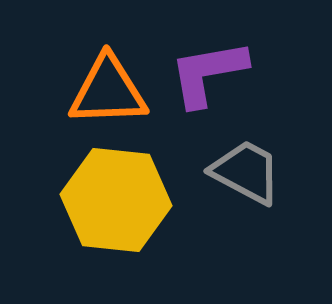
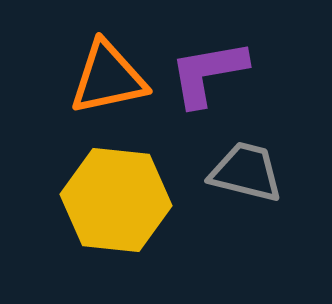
orange triangle: moved 13 px up; rotated 10 degrees counterclockwise
gray trapezoid: rotated 14 degrees counterclockwise
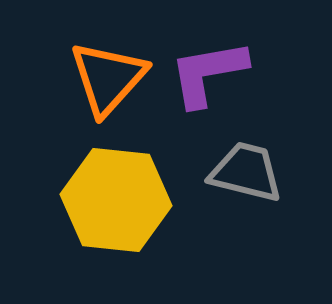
orange triangle: rotated 36 degrees counterclockwise
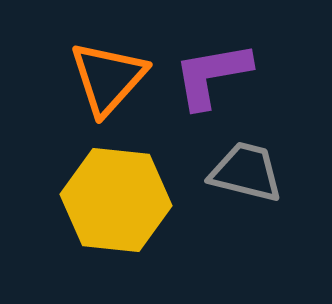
purple L-shape: moved 4 px right, 2 px down
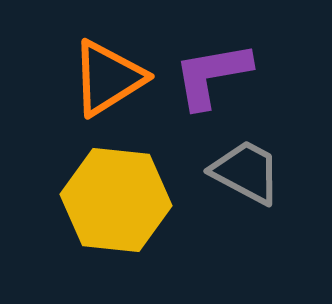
orange triangle: rotated 16 degrees clockwise
gray trapezoid: rotated 14 degrees clockwise
